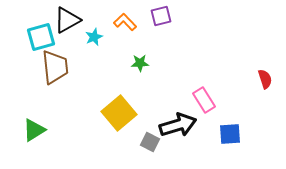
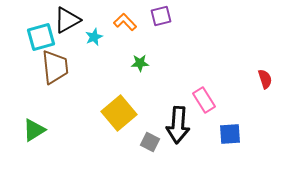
black arrow: rotated 111 degrees clockwise
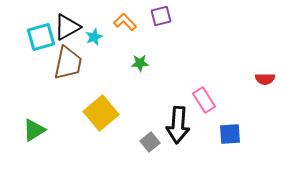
black triangle: moved 7 px down
brown trapezoid: moved 13 px right, 4 px up; rotated 18 degrees clockwise
red semicircle: rotated 108 degrees clockwise
yellow square: moved 18 px left
gray square: rotated 24 degrees clockwise
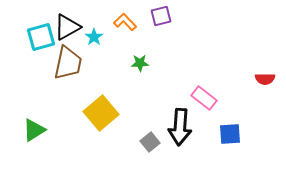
cyan star: rotated 12 degrees counterclockwise
pink rectangle: moved 2 px up; rotated 20 degrees counterclockwise
black arrow: moved 2 px right, 2 px down
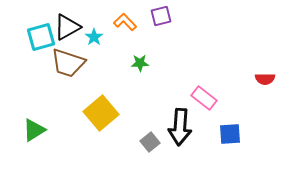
brown trapezoid: rotated 96 degrees clockwise
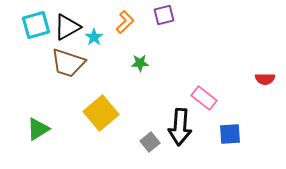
purple square: moved 3 px right, 1 px up
orange L-shape: rotated 90 degrees clockwise
cyan square: moved 5 px left, 12 px up
green triangle: moved 4 px right, 1 px up
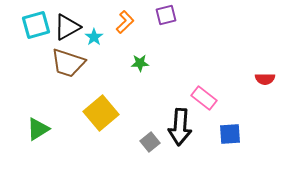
purple square: moved 2 px right
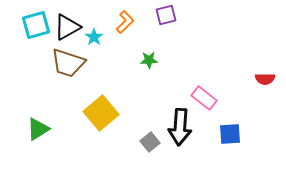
green star: moved 9 px right, 3 px up
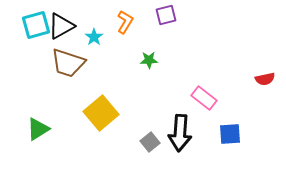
orange L-shape: rotated 15 degrees counterclockwise
black triangle: moved 6 px left, 1 px up
red semicircle: rotated 12 degrees counterclockwise
black arrow: moved 6 px down
